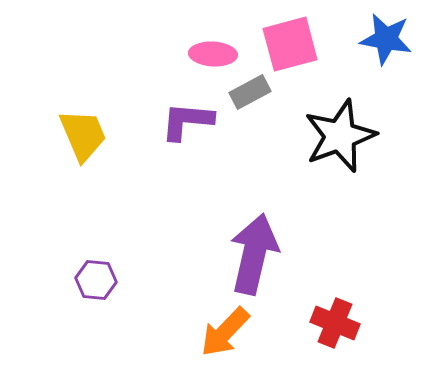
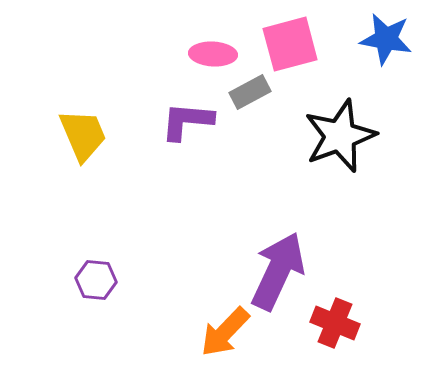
purple arrow: moved 24 px right, 17 px down; rotated 12 degrees clockwise
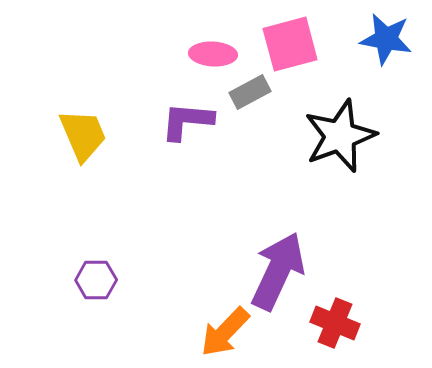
purple hexagon: rotated 6 degrees counterclockwise
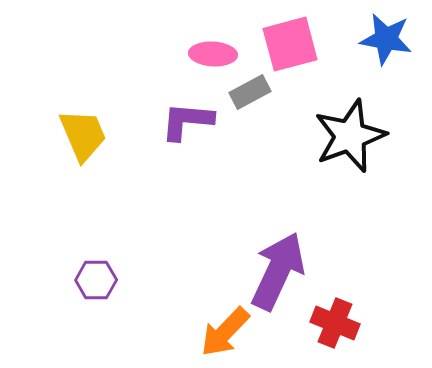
black star: moved 10 px right
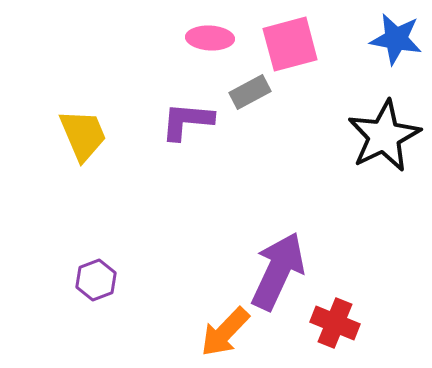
blue star: moved 10 px right
pink ellipse: moved 3 px left, 16 px up
black star: moved 34 px right; rotated 6 degrees counterclockwise
purple hexagon: rotated 21 degrees counterclockwise
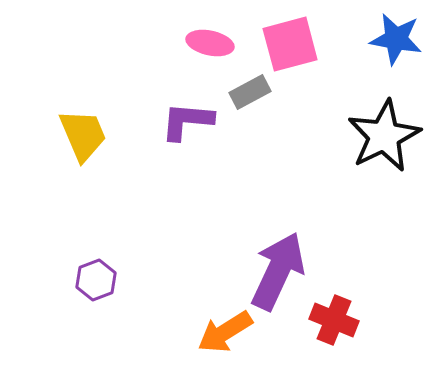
pink ellipse: moved 5 px down; rotated 9 degrees clockwise
red cross: moved 1 px left, 3 px up
orange arrow: rotated 14 degrees clockwise
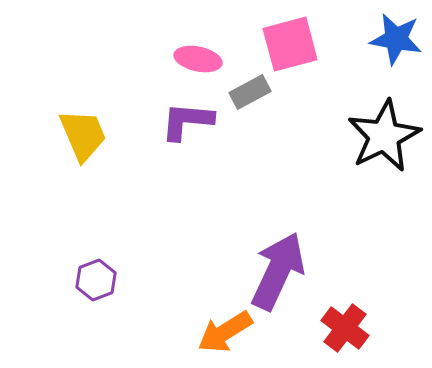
pink ellipse: moved 12 px left, 16 px down
red cross: moved 11 px right, 8 px down; rotated 15 degrees clockwise
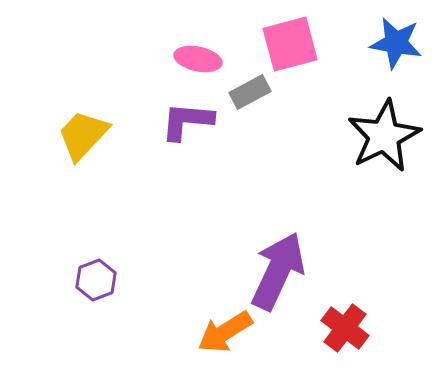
blue star: moved 4 px down
yellow trapezoid: rotated 114 degrees counterclockwise
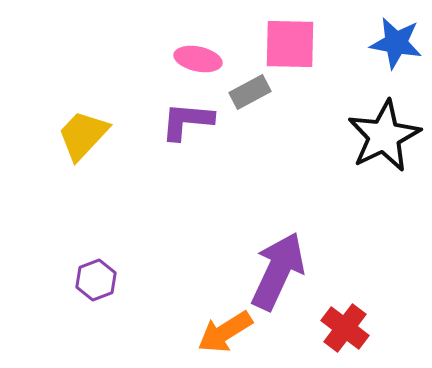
pink square: rotated 16 degrees clockwise
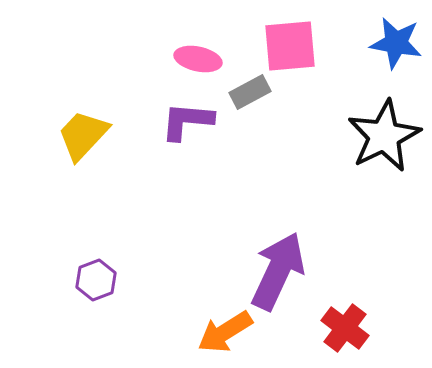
pink square: moved 2 px down; rotated 6 degrees counterclockwise
